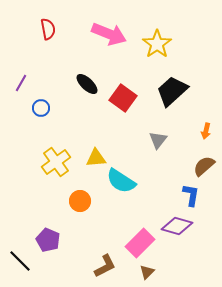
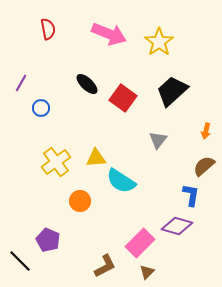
yellow star: moved 2 px right, 2 px up
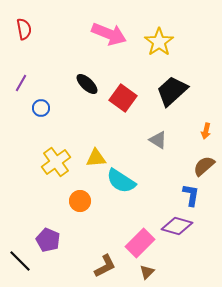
red semicircle: moved 24 px left
gray triangle: rotated 36 degrees counterclockwise
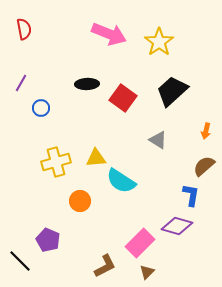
black ellipse: rotated 45 degrees counterclockwise
yellow cross: rotated 20 degrees clockwise
